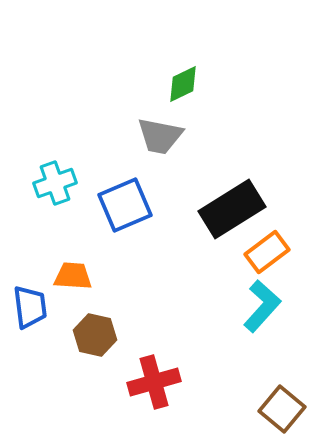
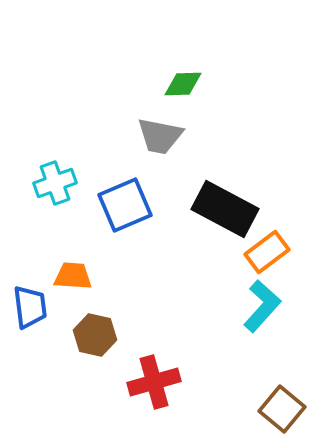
green diamond: rotated 24 degrees clockwise
black rectangle: moved 7 px left; rotated 60 degrees clockwise
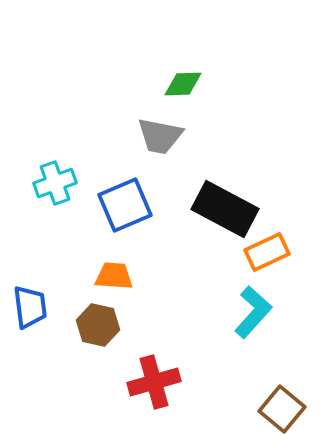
orange rectangle: rotated 12 degrees clockwise
orange trapezoid: moved 41 px right
cyan L-shape: moved 9 px left, 6 px down
brown hexagon: moved 3 px right, 10 px up
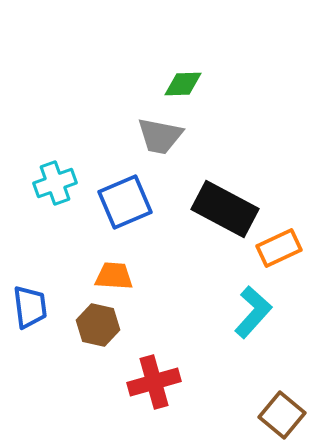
blue square: moved 3 px up
orange rectangle: moved 12 px right, 4 px up
brown square: moved 6 px down
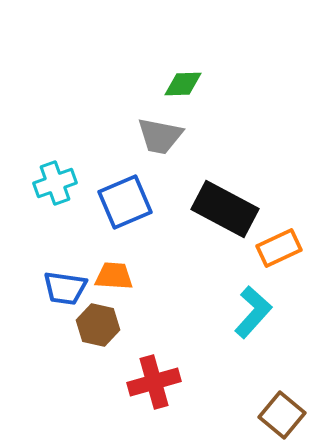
blue trapezoid: moved 35 px right, 19 px up; rotated 105 degrees clockwise
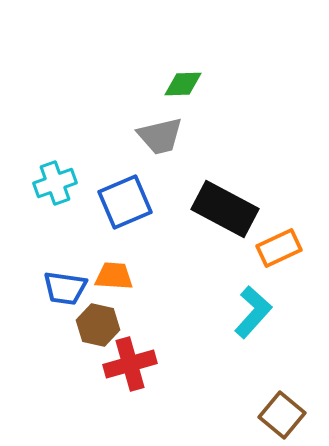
gray trapezoid: rotated 24 degrees counterclockwise
red cross: moved 24 px left, 18 px up
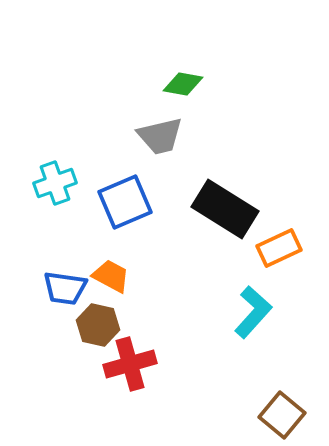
green diamond: rotated 12 degrees clockwise
black rectangle: rotated 4 degrees clockwise
orange trapezoid: moved 3 px left; rotated 24 degrees clockwise
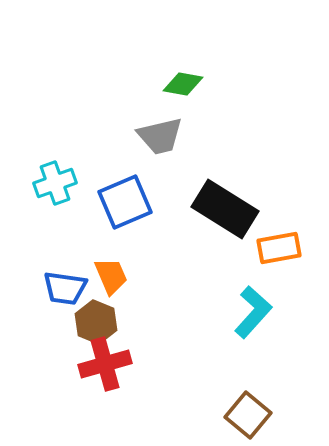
orange rectangle: rotated 15 degrees clockwise
orange trapezoid: rotated 39 degrees clockwise
brown hexagon: moved 2 px left, 3 px up; rotated 9 degrees clockwise
red cross: moved 25 px left
brown square: moved 34 px left
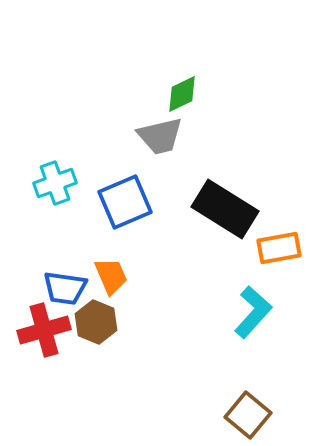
green diamond: moved 1 px left, 10 px down; rotated 36 degrees counterclockwise
red cross: moved 61 px left, 34 px up
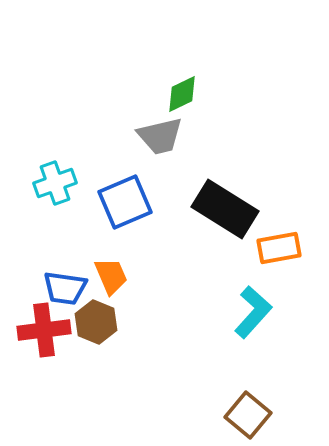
red cross: rotated 9 degrees clockwise
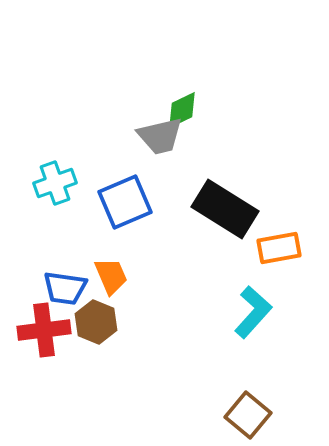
green diamond: moved 16 px down
